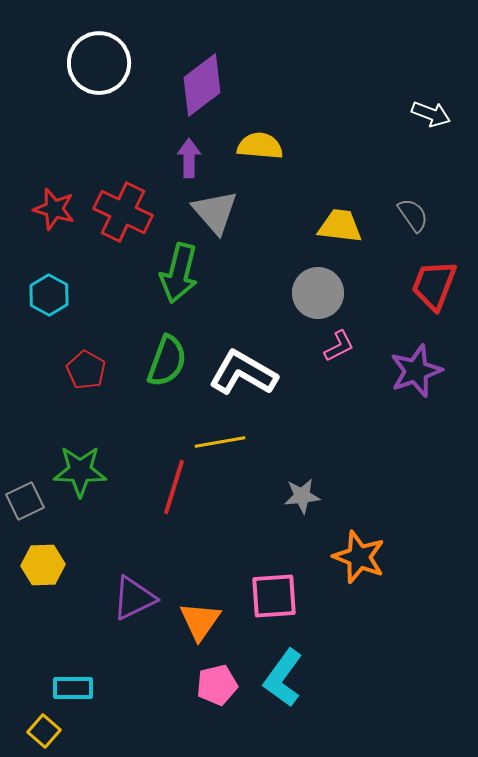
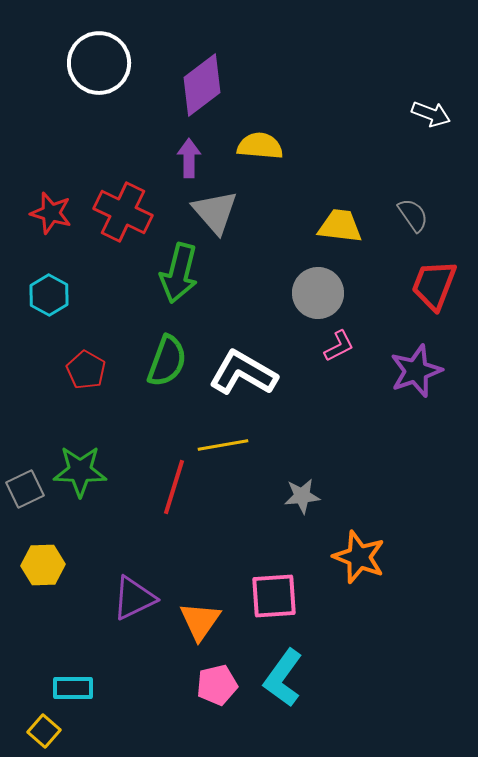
red star: moved 3 px left, 4 px down
yellow line: moved 3 px right, 3 px down
gray square: moved 12 px up
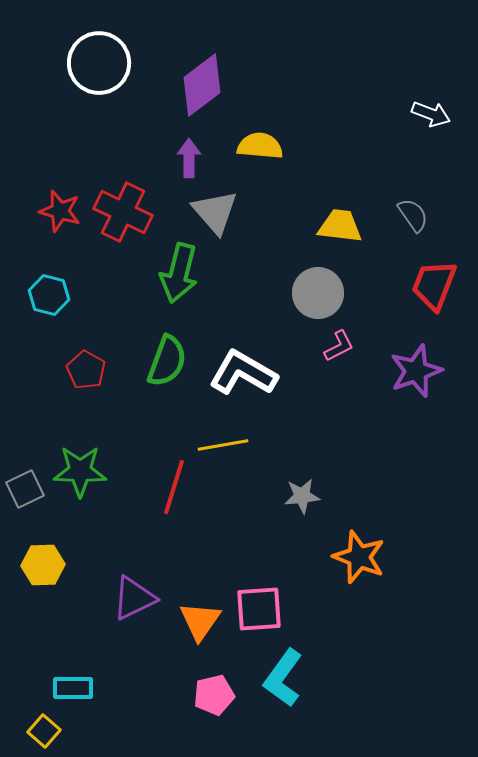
red star: moved 9 px right, 2 px up
cyan hexagon: rotated 15 degrees counterclockwise
pink square: moved 15 px left, 13 px down
pink pentagon: moved 3 px left, 10 px down
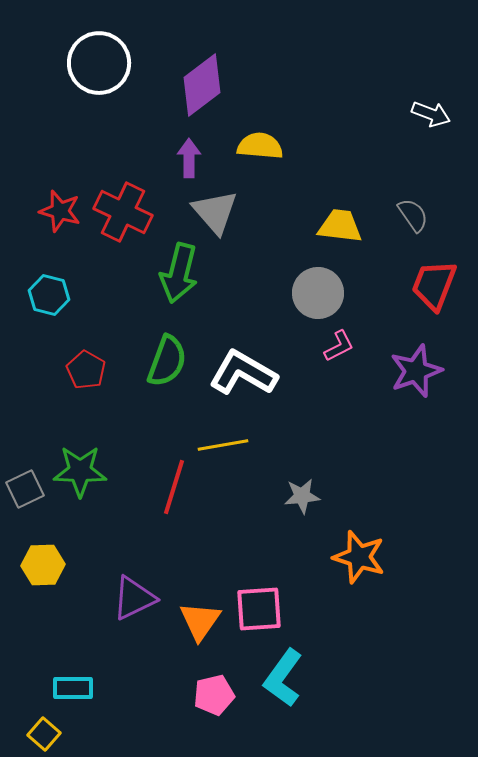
orange star: rotated 4 degrees counterclockwise
yellow square: moved 3 px down
